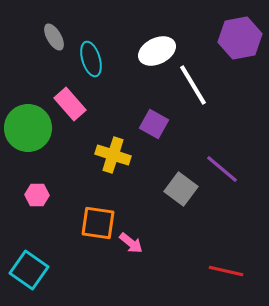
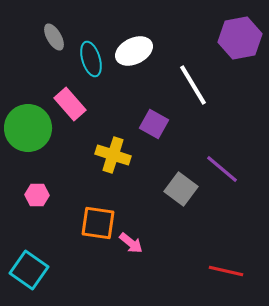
white ellipse: moved 23 px left
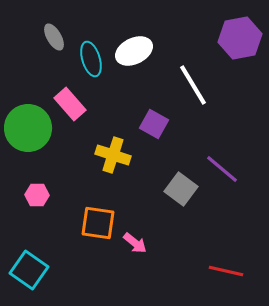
pink arrow: moved 4 px right
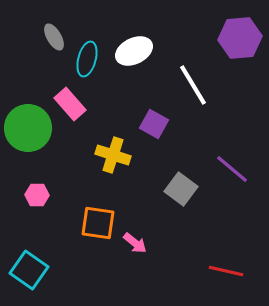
purple hexagon: rotated 6 degrees clockwise
cyan ellipse: moved 4 px left; rotated 32 degrees clockwise
purple line: moved 10 px right
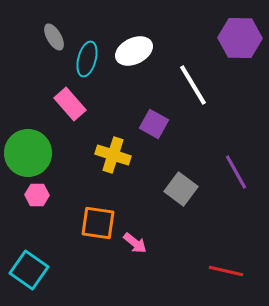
purple hexagon: rotated 6 degrees clockwise
green circle: moved 25 px down
purple line: moved 4 px right, 3 px down; rotated 21 degrees clockwise
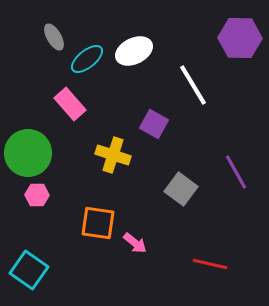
cyan ellipse: rotated 36 degrees clockwise
red line: moved 16 px left, 7 px up
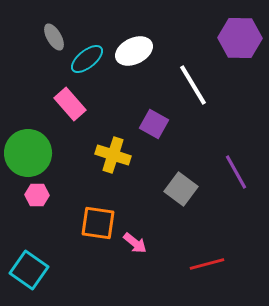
red line: moved 3 px left; rotated 28 degrees counterclockwise
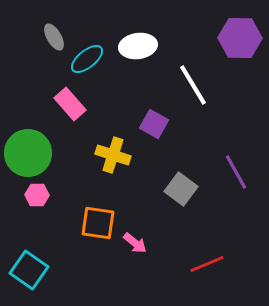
white ellipse: moved 4 px right, 5 px up; rotated 18 degrees clockwise
red line: rotated 8 degrees counterclockwise
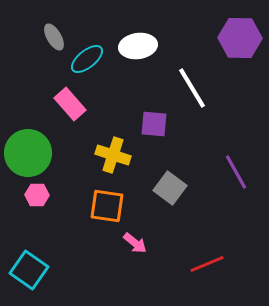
white line: moved 1 px left, 3 px down
purple square: rotated 24 degrees counterclockwise
gray square: moved 11 px left, 1 px up
orange square: moved 9 px right, 17 px up
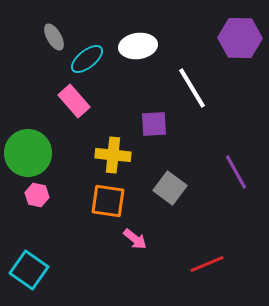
pink rectangle: moved 4 px right, 3 px up
purple square: rotated 8 degrees counterclockwise
yellow cross: rotated 12 degrees counterclockwise
pink hexagon: rotated 10 degrees clockwise
orange square: moved 1 px right, 5 px up
pink arrow: moved 4 px up
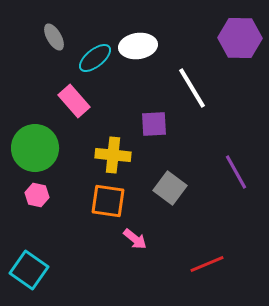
cyan ellipse: moved 8 px right, 1 px up
green circle: moved 7 px right, 5 px up
